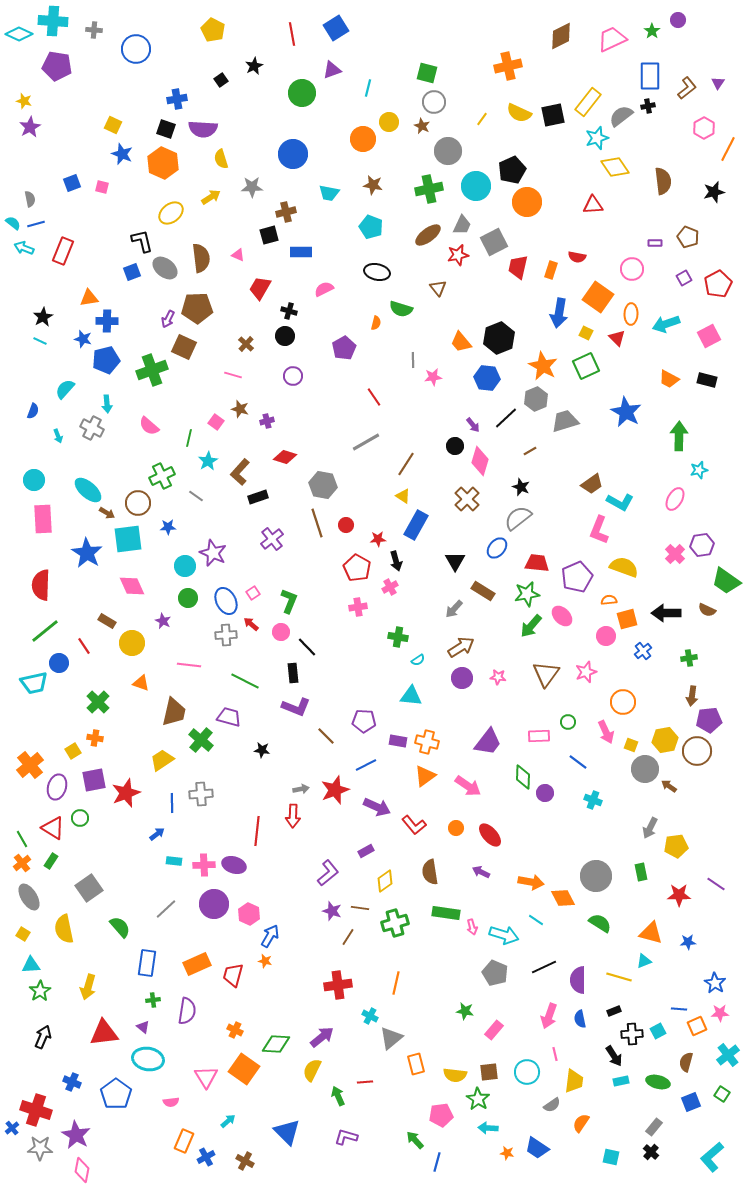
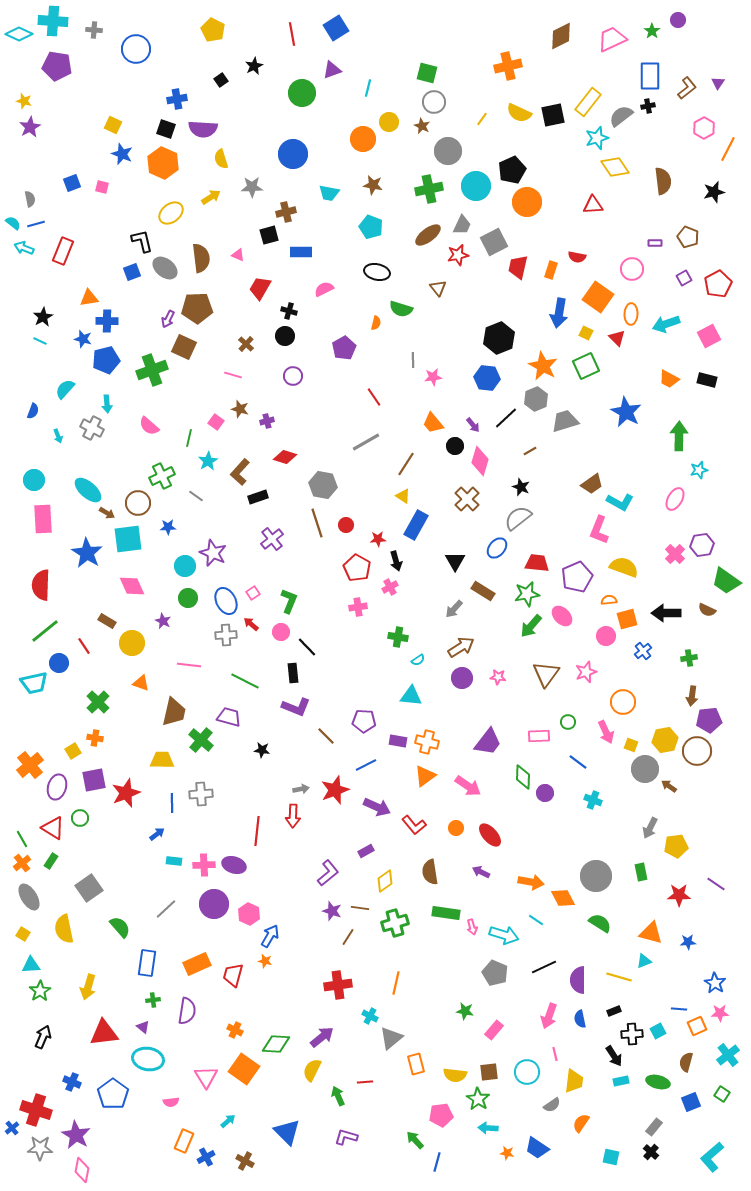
orange trapezoid at (461, 342): moved 28 px left, 81 px down
yellow trapezoid at (162, 760): rotated 35 degrees clockwise
blue pentagon at (116, 1094): moved 3 px left
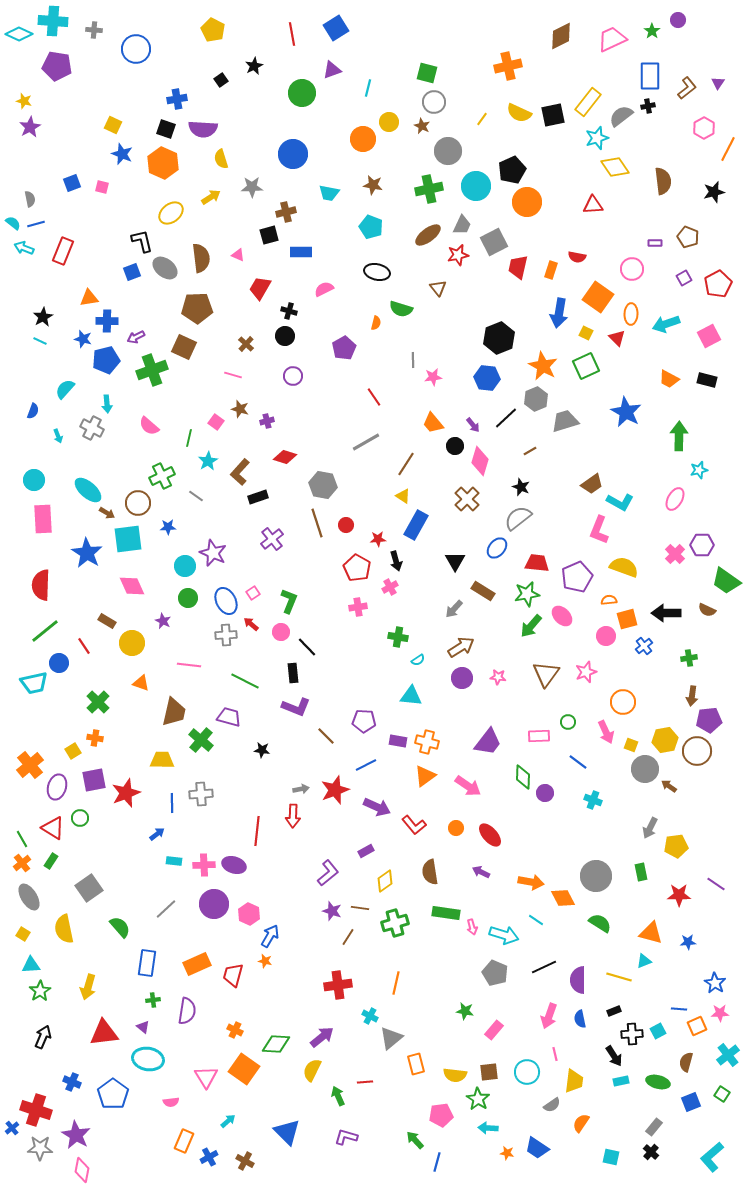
purple arrow at (168, 319): moved 32 px left, 18 px down; rotated 36 degrees clockwise
purple hexagon at (702, 545): rotated 10 degrees clockwise
blue cross at (643, 651): moved 1 px right, 5 px up
blue cross at (206, 1157): moved 3 px right
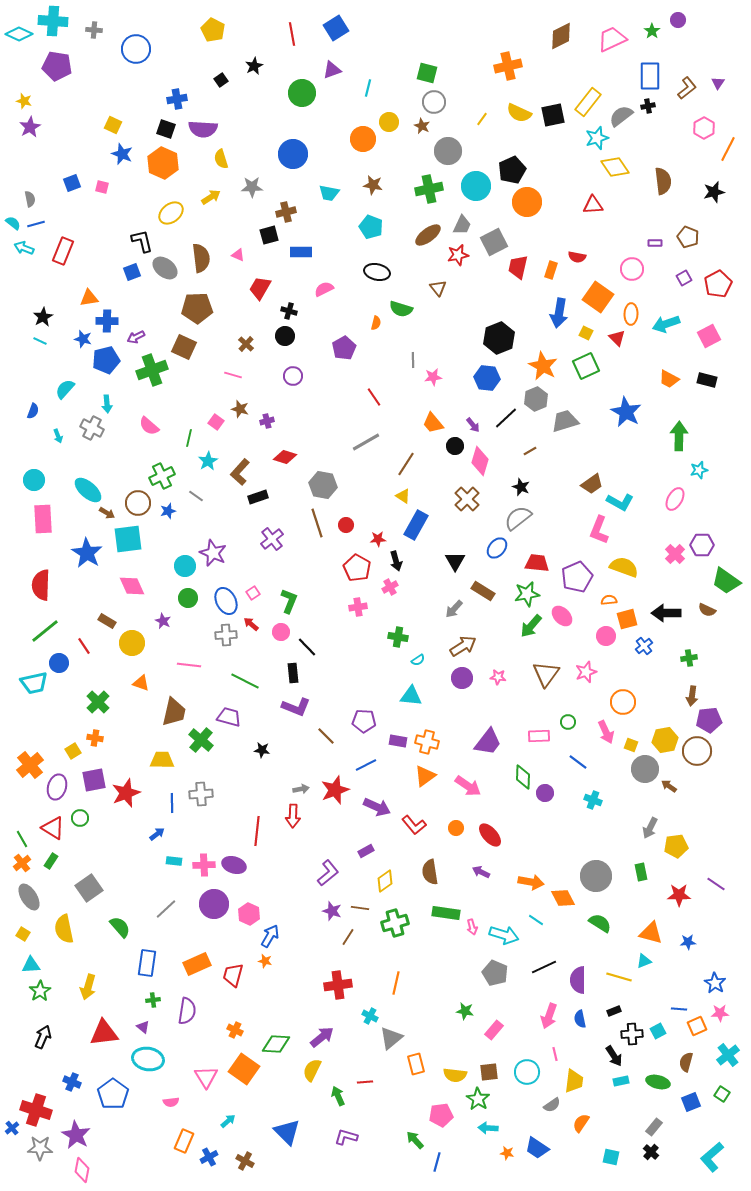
blue star at (168, 527): moved 16 px up; rotated 14 degrees counterclockwise
brown arrow at (461, 647): moved 2 px right, 1 px up
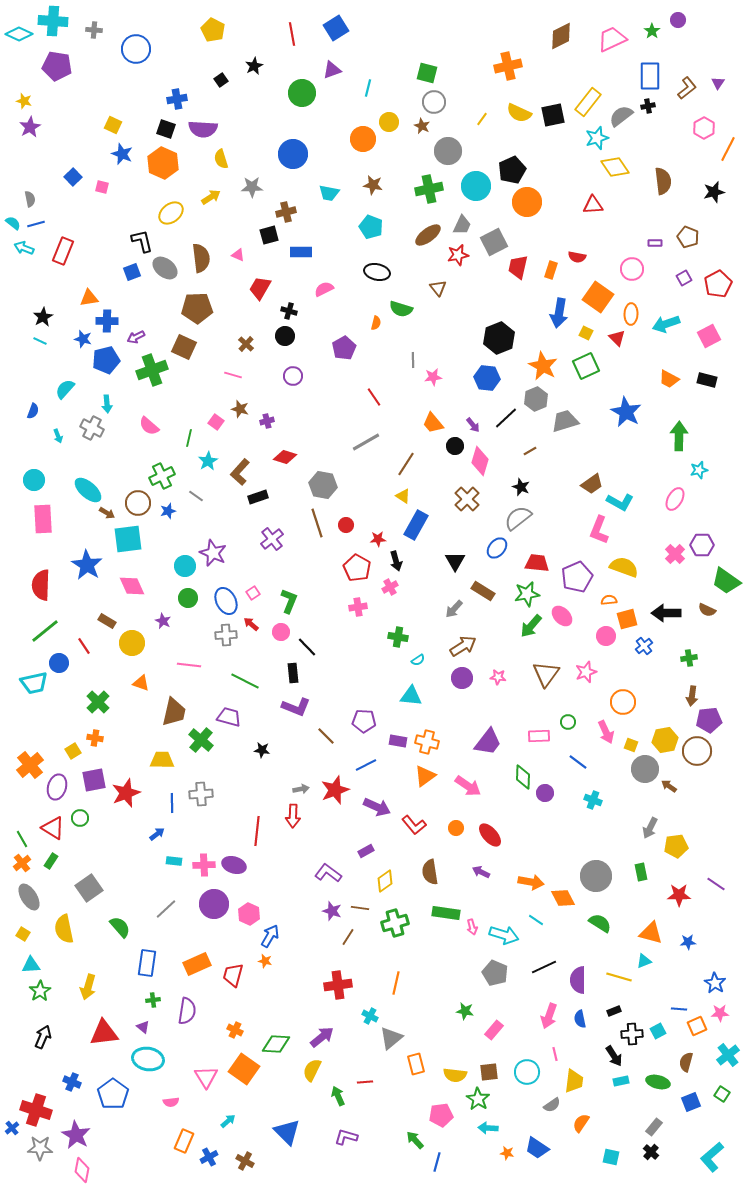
blue square at (72, 183): moved 1 px right, 6 px up; rotated 24 degrees counterclockwise
blue star at (87, 553): moved 12 px down
purple L-shape at (328, 873): rotated 104 degrees counterclockwise
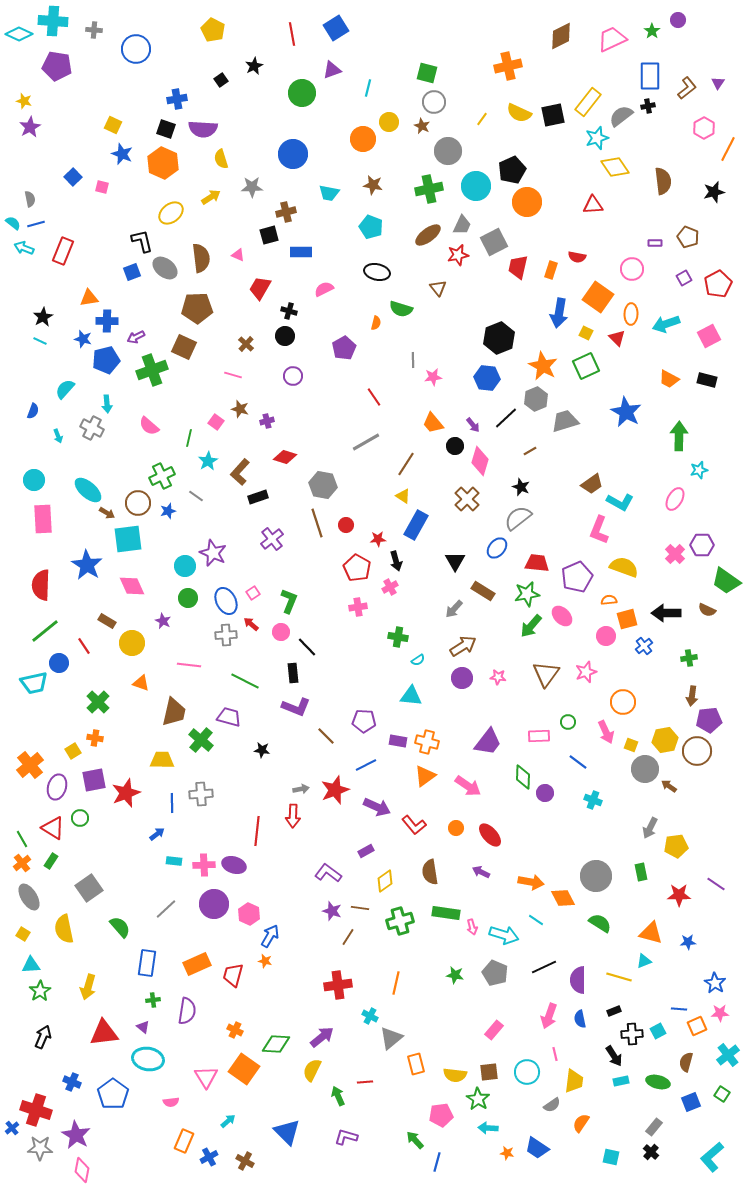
green cross at (395, 923): moved 5 px right, 2 px up
green star at (465, 1011): moved 10 px left, 36 px up
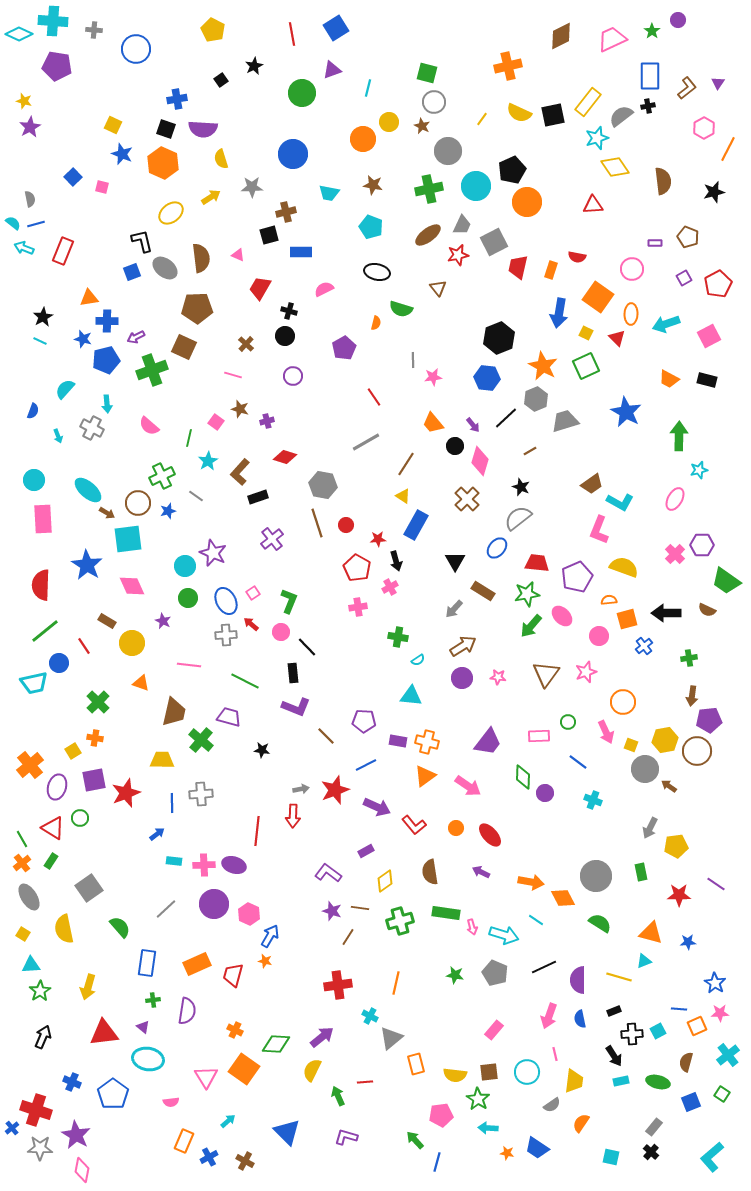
pink circle at (606, 636): moved 7 px left
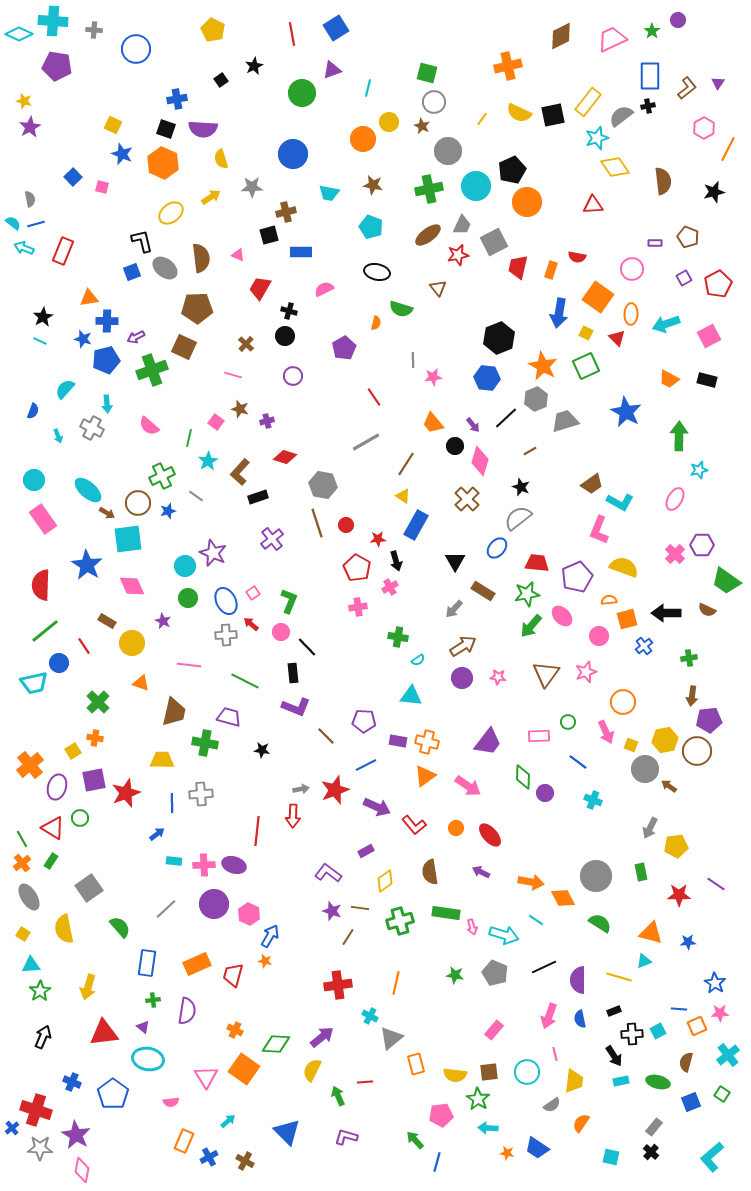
pink rectangle at (43, 519): rotated 32 degrees counterclockwise
green cross at (201, 740): moved 4 px right, 3 px down; rotated 30 degrees counterclockwise
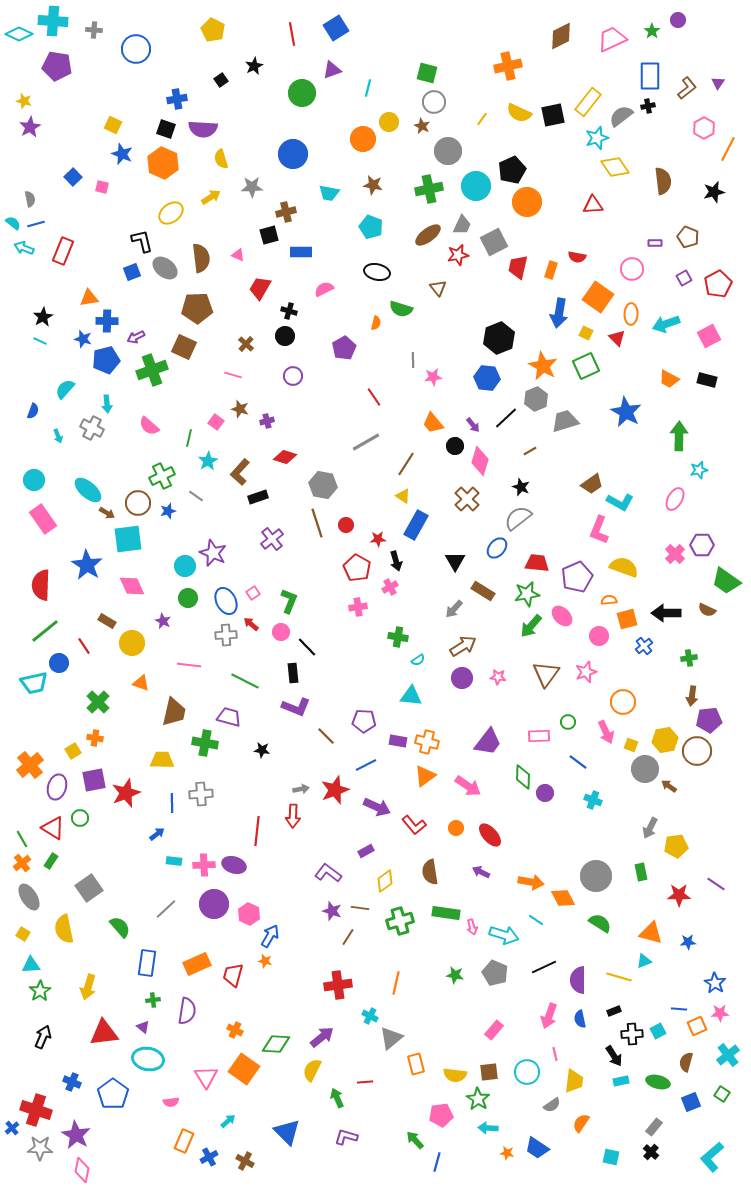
green arrow at (338, 1096): moved 1 px left, 2 px down
